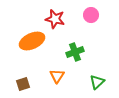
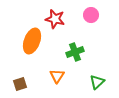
orange ellipse: rotated 45 degrees counterclockwise
brown square: moved 3 px left
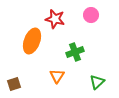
brown square: moved 6 px left
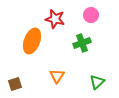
green cross: moved 7 px right, 9 px up
brown square: moved 1 px right
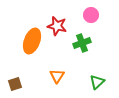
red star: moved 2 px right, 7 px down
